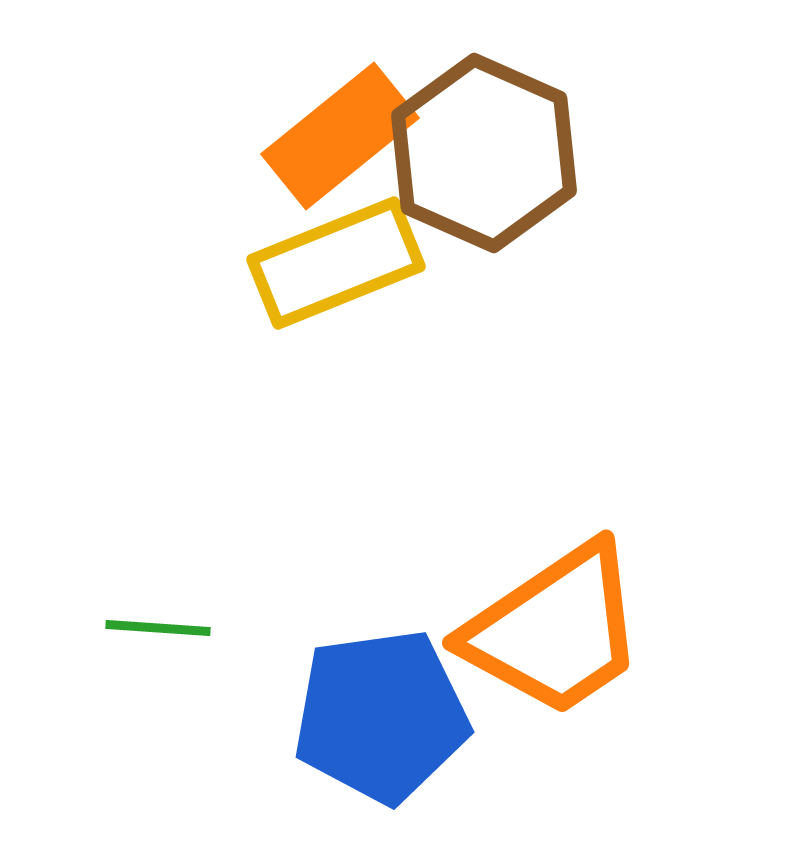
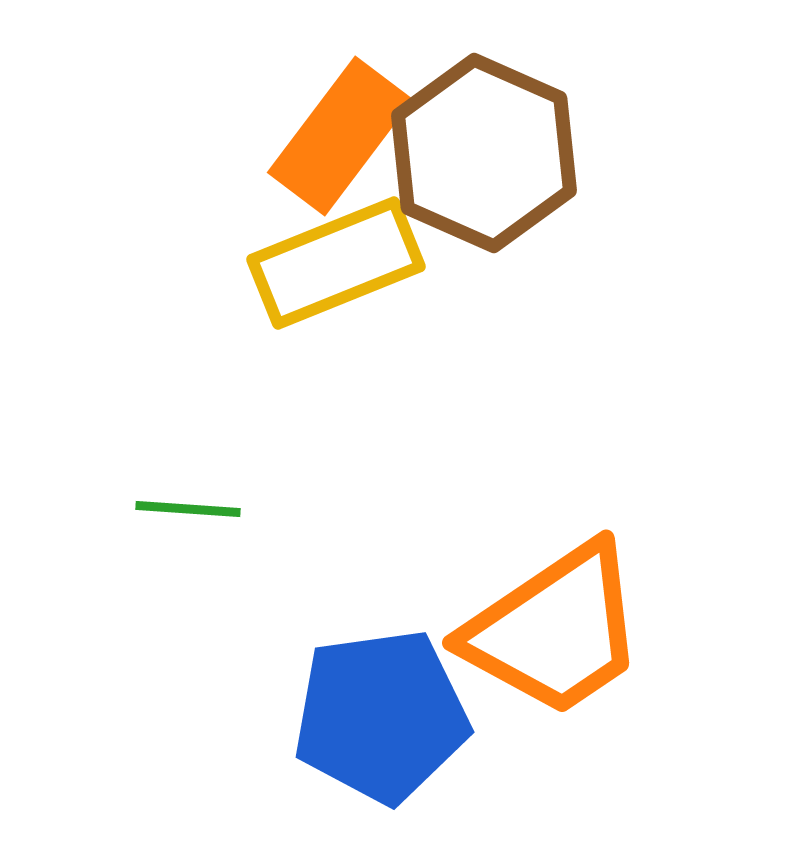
orange rectangle: rotated 14 degrees counterclockwise
green line: moved 30 px right, 119 px up
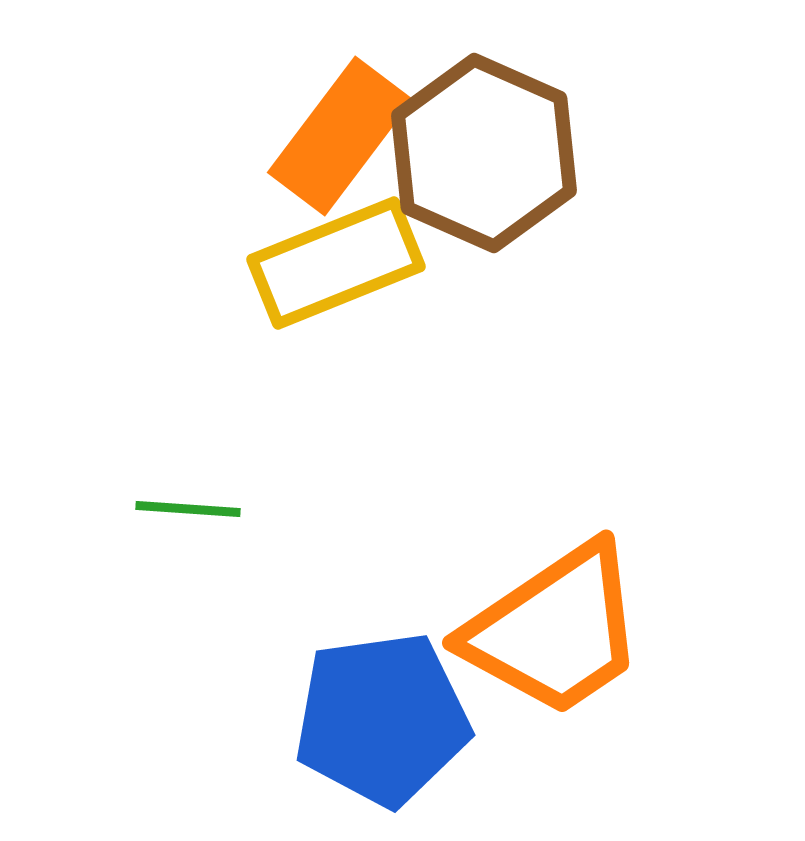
blue pentagon: moved 1 px right, 3 px down
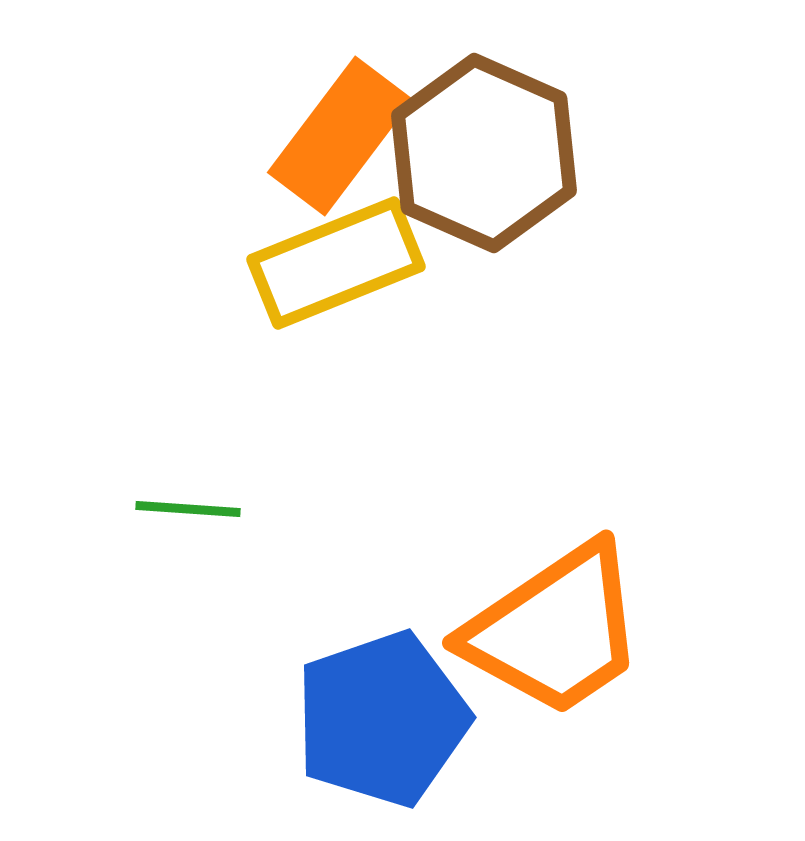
blue pentagon: rotated 11 degrees counterclockwise
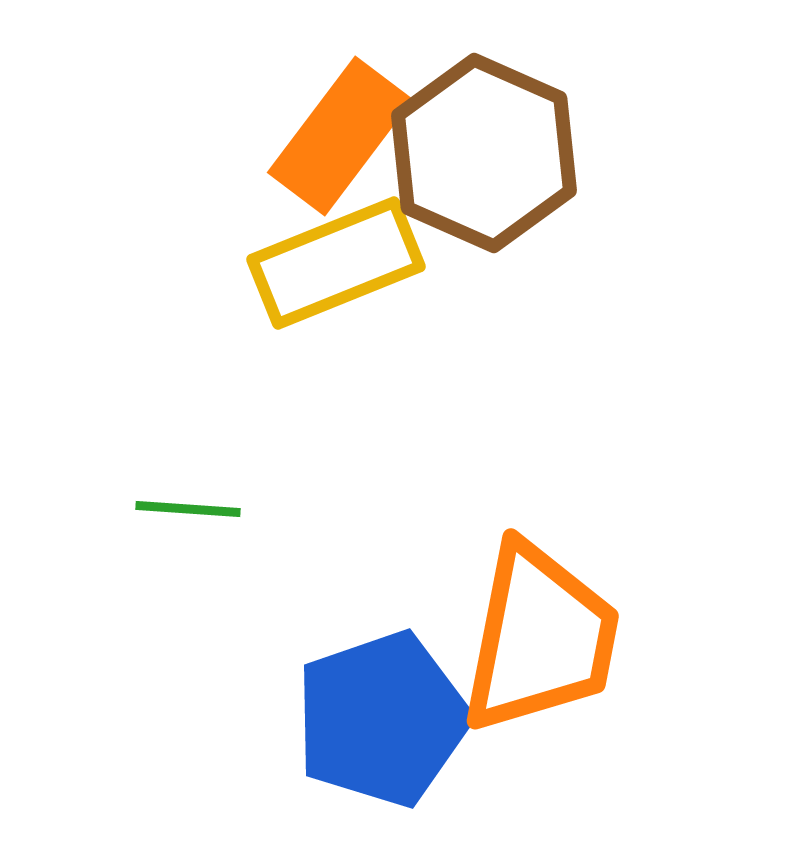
orange trapezoid: moved 15 px left, 8 px down; rotated 45 degrees counterclockwise
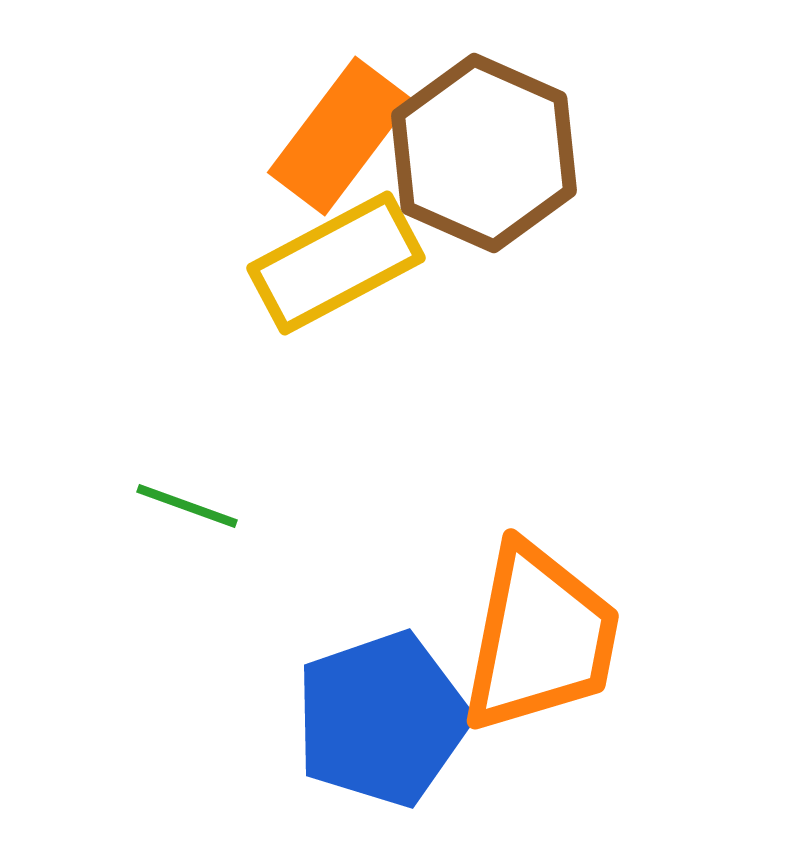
yellow rectangle: rotated 6 degrees counterclockwise
green line: moved 1 px left, 3 px up; rotated 16 degrees clockwise
